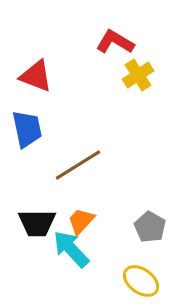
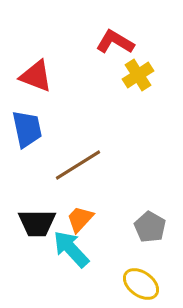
orange trapezoid: moved 1 px left, 2 px up
yellow ellipse: moved 3 px down
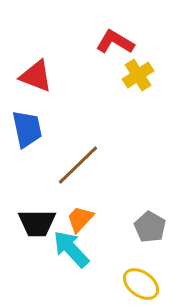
brown line: rotated 12 degrees counterclockwise
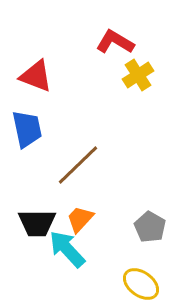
cyan arrow: moved 4 px left
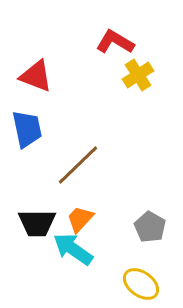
cyan arrow: moved 6 px right; rotated 12 degrees counterclockwise
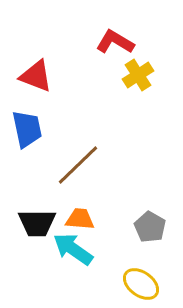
orange trapezoid: rotated 52 degrees clockwise
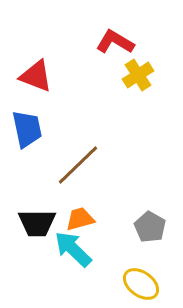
orange trapezoid: rotated 20 degrees counterclockwise
cyan arrow: rotated 9 degrees clockwise
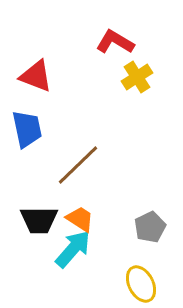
yellow cross: moved 1 px left, 2 px down
orange trapezoid: rotated 48 degrees clockwise
black trapezoid: moved 2 px right, 3 px up
gray pentagon: rotated 16 degrees clockwise
cyan arrow: rotated 87 degrees clockwise
yellow ellipse: rotated 27 degrees clockwise
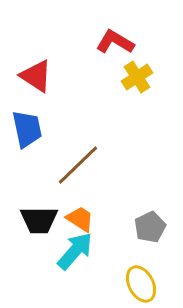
red triangle: rotated 12 degrees clockwise
cyan arrow: moved 2 px right, 2 px down
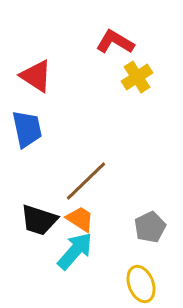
brown line: moved 8 px right, 16 px down
black trapezoid: rotated 18 degrees clockwise
yellow ellipse: rotated 6 degrees clockwise
